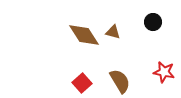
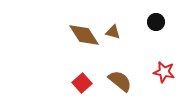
black circle: moved 3 px right
brown semicircle: rotated 20 degrees counterclockwise
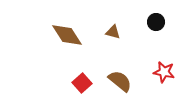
brown diamond: moved 17 px left
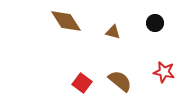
black circle: moved 1 px left, 1 px down
brown diamond: moved 1 px left, 14 px up
red square: rotated 12 degrees counterclockwise
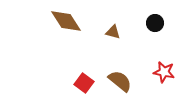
red square: moved 2 px right
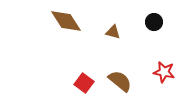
black circle: moved 1 px left, 1 px up
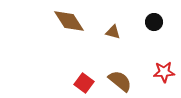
brown diamond: moved 3 px right
red star: rotated 15 degrees counterclockwise
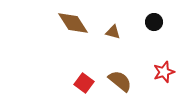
brown diamond: moved 4 px right, 2 px down
red star: rotated 15 degrees counterclockwise
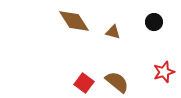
brown diamond: moved 1 px right, 2 px up
brown semicircle: moved 3 px left, 1 px down
